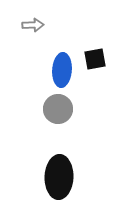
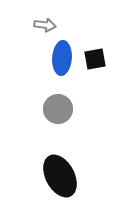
gray arrow: moved 12 px right; rotated 10 degrees clockwise
blue ellipse: moved 12 px up
black ellipse: moved 1 px right, 1 px up; rotated 30 degrees counterclockwise
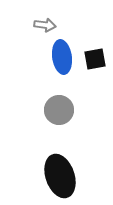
blue ellipse: moved 1 px up; rotated 12 degrees counterclockwise
gray circle: moved 1 px right, 1 px down
black ellipse: rotated 9 degrees clockwise
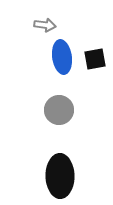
black ellipse: rotated 18 degrees clockwise
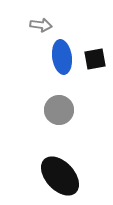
gray arrow: moved 4 px left
black ellipse: rotated 42 degrees counterclockwise
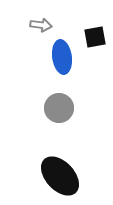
black square: moved 22 px up
gray circle: moved 2 px up
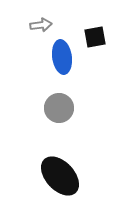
gray arrow: rotated 15 degrees counterclockwise
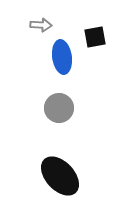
gray arrow: rotated 10 degrees clockwise
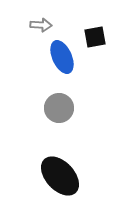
blue ellipse: rotated 16 degrees counterclockwise
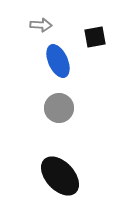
blue ellipse: moved 4 px left, 4 px down
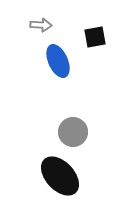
gray circle: moved 14 px right, 24 px down
